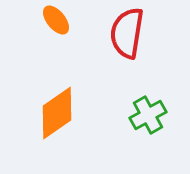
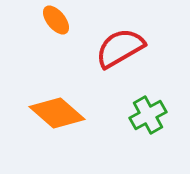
red semicircle: moved 7 px left, 15 px down; rotated 51 degrees clockwise
orange diamond: rotated 76 degrees clockwise
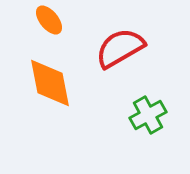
orange ellipse: moved 7 px left
orange diamond: moved 7 px left, 30 px up; rotated 38 degrees clockwise
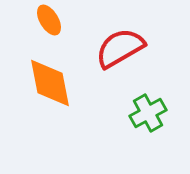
orange ellipse: rotated 8 degrees clockwise
green cross: moved 2 px up
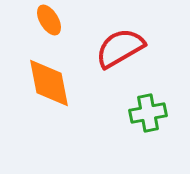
orange diamond: moved 1 px left
green cross: rotated 18 degrees clockwise
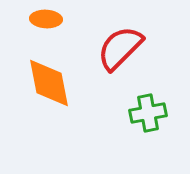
orange ellipse: moved 3 px left, 1 px up; rotated 56 degrees counterclockwise
red semicircle: rotated 15 degrees counterclockwise
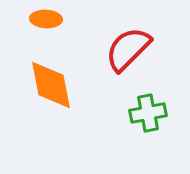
red semicircle: moved 8 px right, 1 px down
orange diamond: moved 2 px right, 2 px down
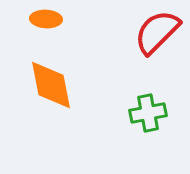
red semicircle: moved 29 px right, 17 px up
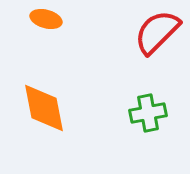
orange ellipse: rotated 12 degrees clockwise
orange diamond: moved 7 px left, 23 px down
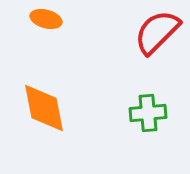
green cross: rotated 6 degrees clockwise
